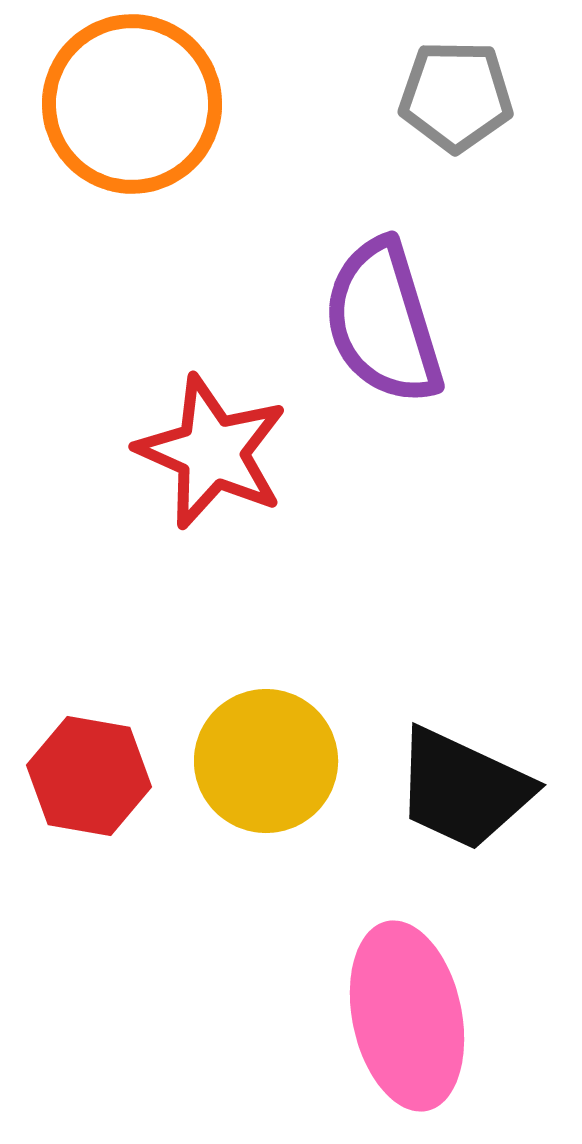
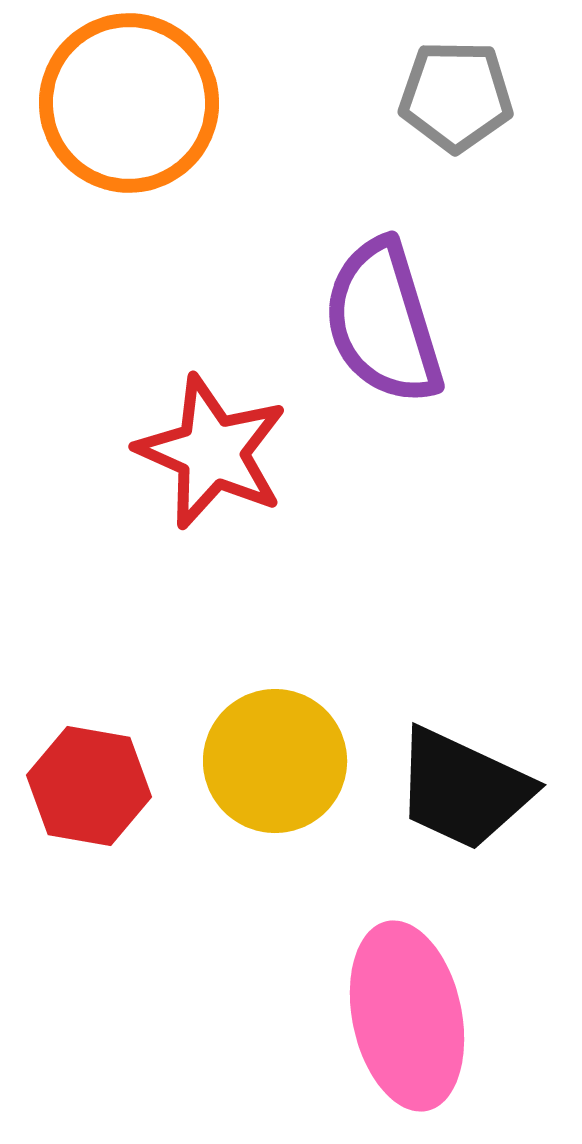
orange circle: moved 3 px left, 1 px up
yellow circle: moved 9 px right
red hexagon: moved 10 px down
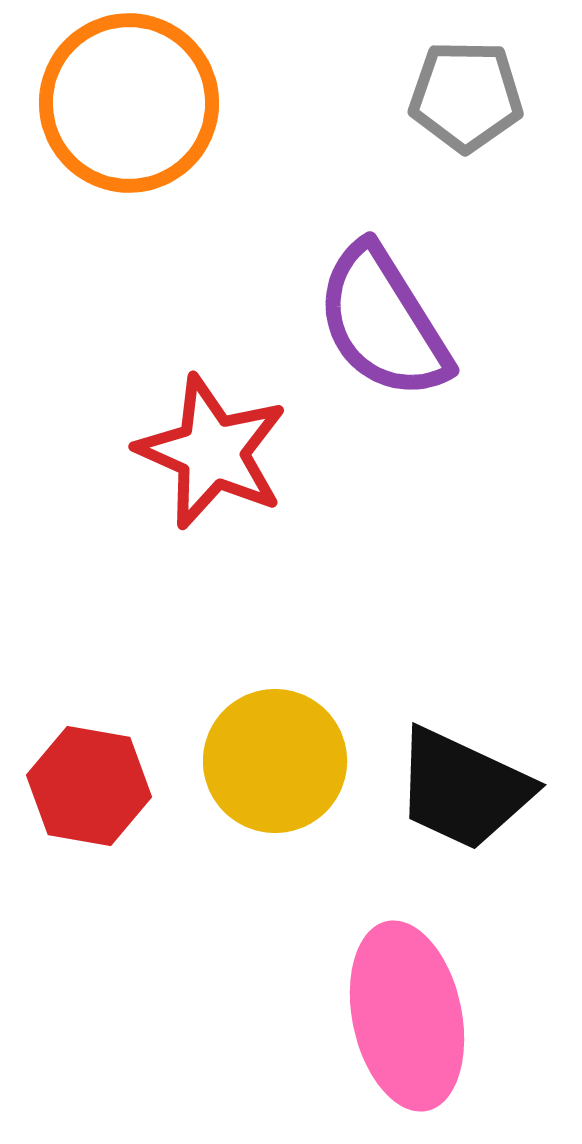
gray pentagon: moved 10 px right
purple semicircle: rotated 15 degrees counterclockwise
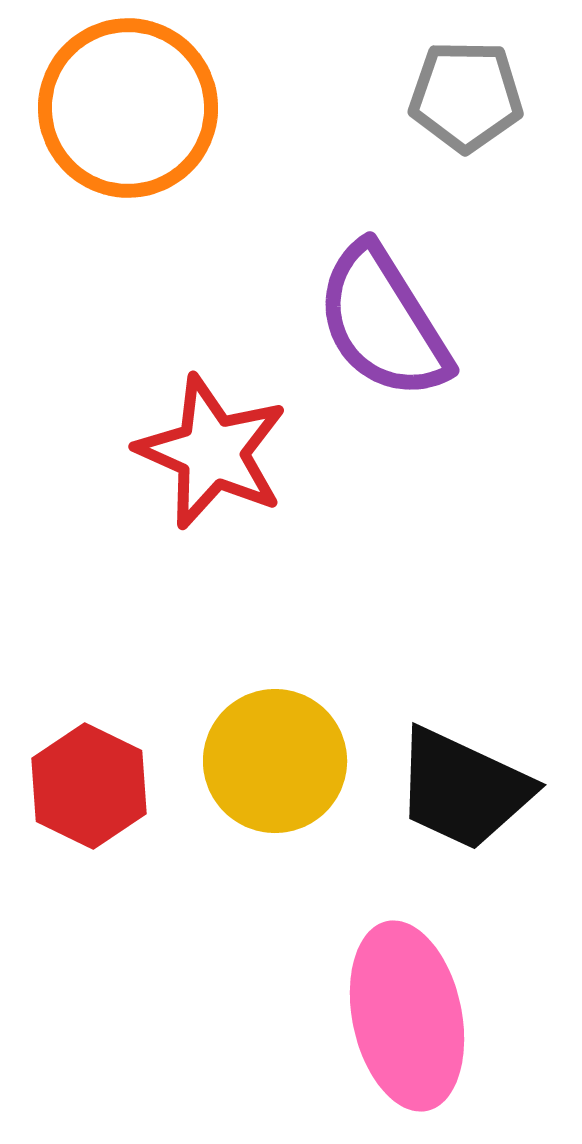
orange circle: moved 1 px left, 5 px down
red hexagon: rotated 16 degrees clockwise
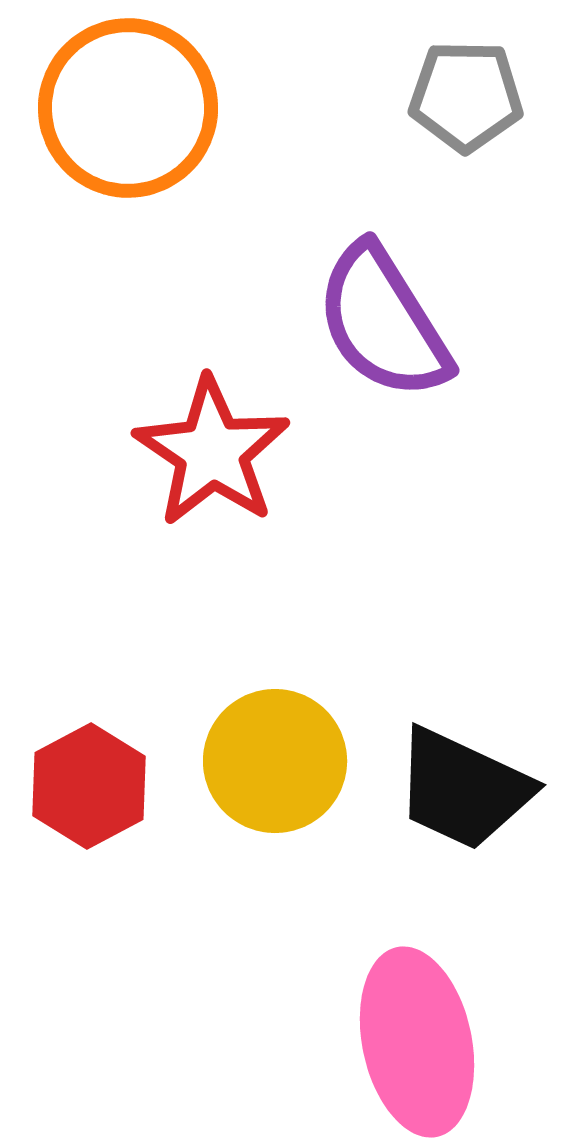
red star: rotated 10 degrees clockwise
red hexagon: rotated 6 degrees clockwise
pink ellipse: moved 10 px right, 26 px down
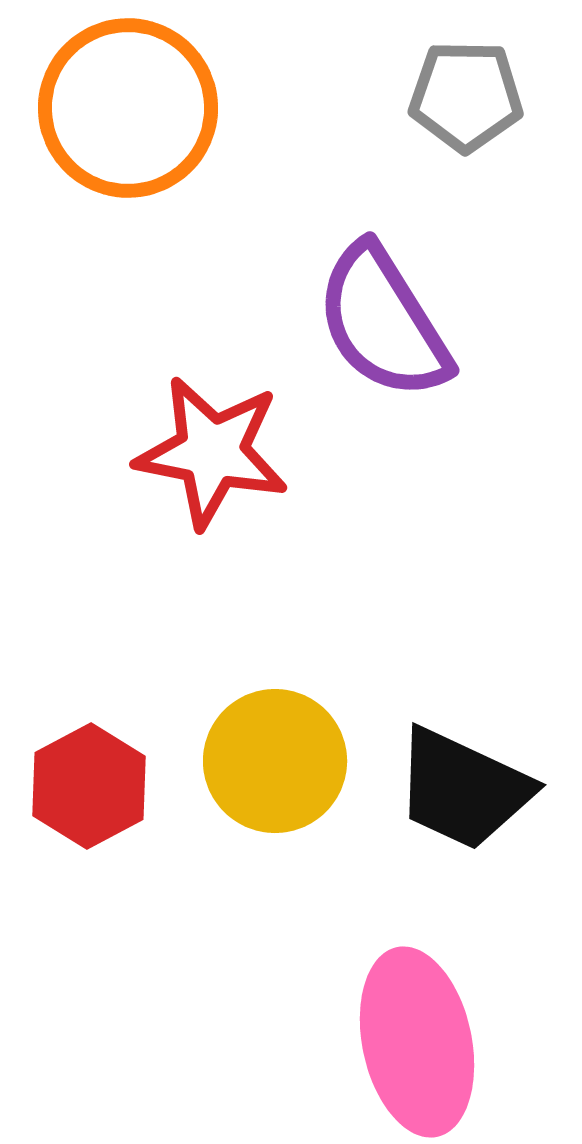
red star: rotated 23 degrees counterclockwise
